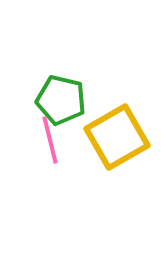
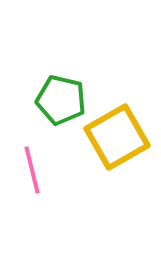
pink line: moved 18 px left, 30 px down
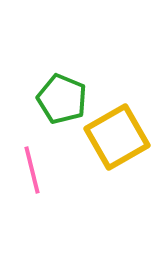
green pentagon: moved 1 px right, 1 px up; rotated 9 degrees clockwise
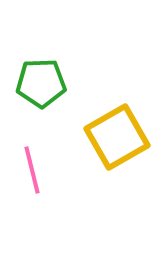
green pentagon: moved 21 px left, 16 px up; rotated 24 degrees counterclockwise
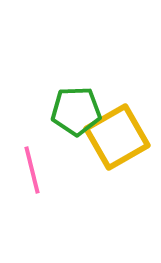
green pentagon: moved 35 px right, 28 px down
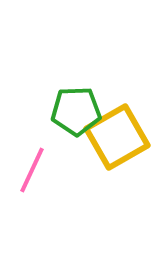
pink line: rotated 39 degrees clockwise
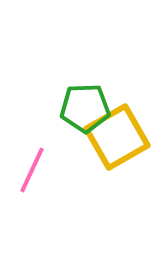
green pentagon: moved 9 px right, 3 px up
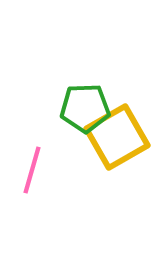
pink line: rotated 9 degrees counterclockwise
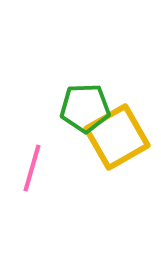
pink line: moved 2 px up
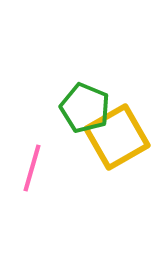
green pentagon: rotated 24 degrees clockwise
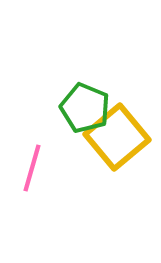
yellow square: rotated 10 degrees counterclockwise
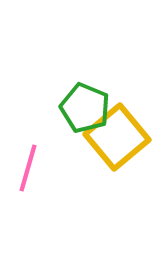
pink line: moved 4 px left
